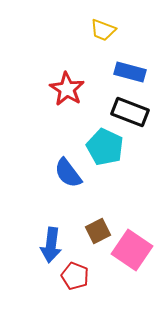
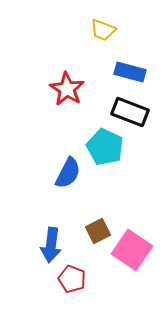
blue semicircle: rotated 116 degrees counterclockwise
red pentagon: moved 3 px left, 3 px down
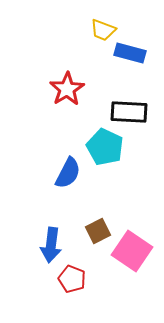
blue rectangle: moved 19 px up
red star: rotated 8 degrees clockwise
black rectangle: moved 1 px left; rotated 18 degrees counterclockwise
pink square: moved 1 px down
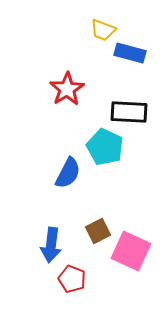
pink square: moved 1 px left; rotated 9 degrees counterclockwise
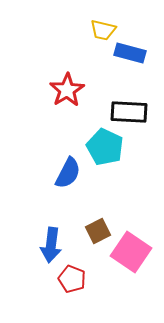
yellow trapezoid: rotated 8 degrees counterclockwise
red star: moved 1 px down
pink square: moved 1 px down; rotated 9 degrees clockwise
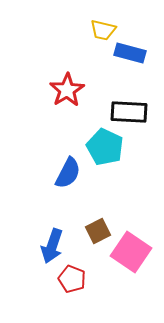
blue arrow: moved 1 px right, 1 px down; rotated 12 degrees clockwise
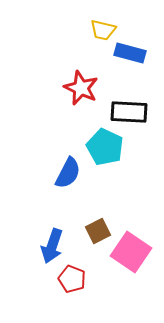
red star: moved 14 px right, 2 px up; rotated 16 degrees counterclockwise
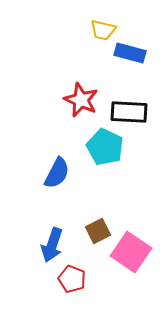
red star: moved 12 px down
blue semicircle: moved 11 px left
blue arrow: moved 1 px up
